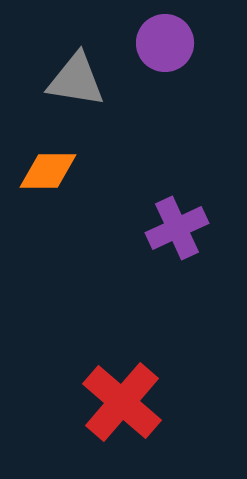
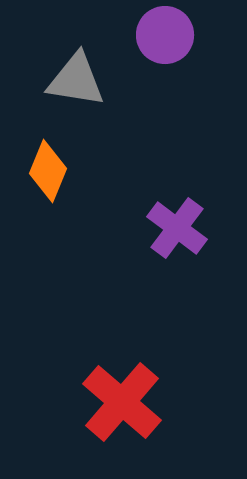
purple circle: moved 8 px up
orange diamond: rotated 68 degrees counterclockwise
purple cross: rotated 28 degrees counterclockwise
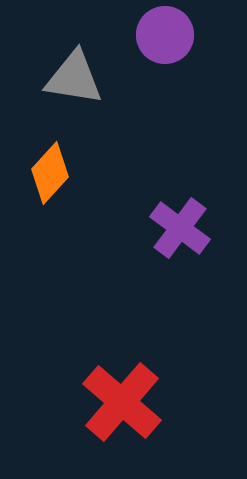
gray triangle: moved 2 px left, 2 px up
orange diamond: moved 2 px right, 2 px down; rotated 20 degrees clockwise
purple cross: moved 3 px right
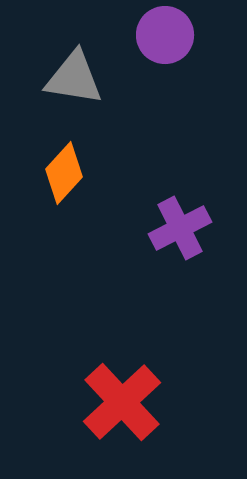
orange diamond: moved 14 px right
purple cross: rotated 26 degrees clockwise
red cross: rotated 6 degrees clockwise
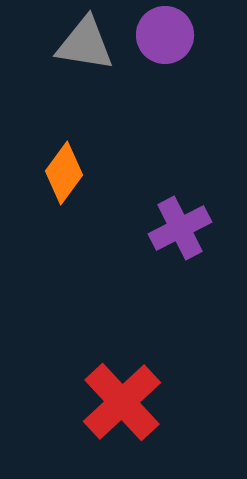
gray triangle: moved 11 px right, 34 px up
orange diamond: rotated 6 degrees counterclockwise
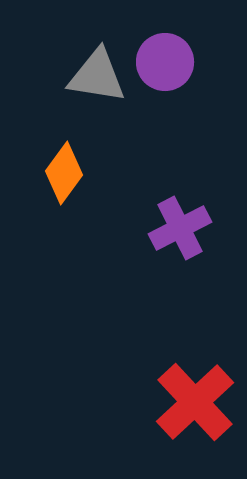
purple circle: moved 27 px down
gray triangle: moved 12 px right, 32 px down
red cross: moved 73 px right
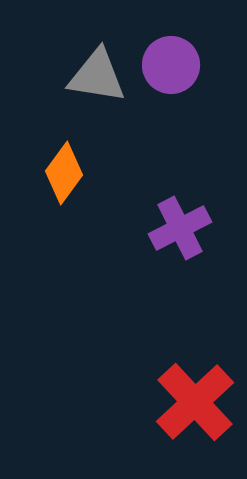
purple circle: moved 6 px right, 3 px down
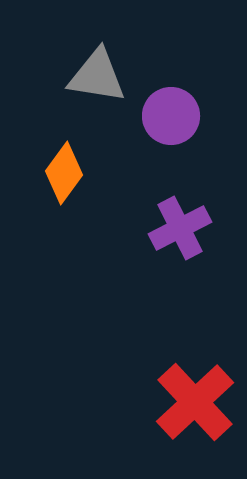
purple circle: moved 51 px down
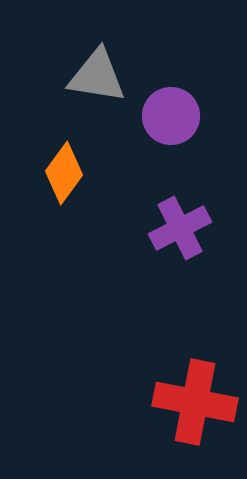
red cross: rotated 36 degrees counterclockwise
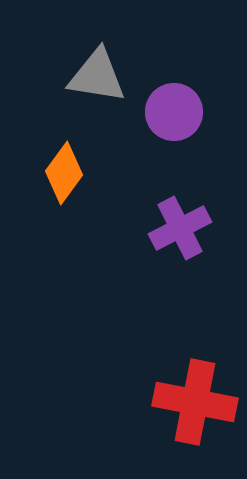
purple circle: moved 3 px right, 4 px up
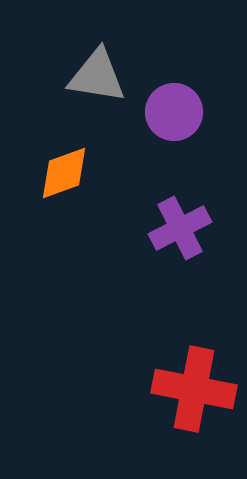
orange diamond: rotated 34 degrees clockwise
red cross: moved 1 px left, 13 px up
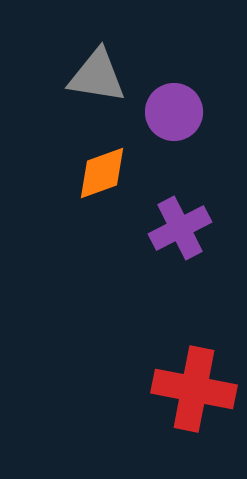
orange diamond: moved 38 px right
